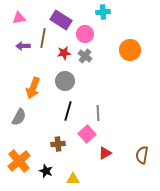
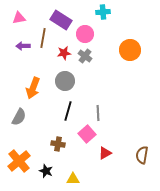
brown cross: rotated 16 degrees clockwise
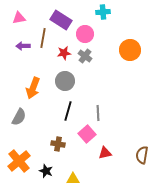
red triangle: rotated 16 degrees clockwise
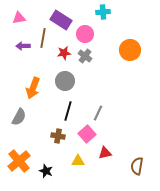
gray line: rotated 28 degrees clockwise
brown cross: moved 8 px up
brown semicircle: moved 5 px left, 11 px down
yellow triangle: moved 5 px right, 18 px up
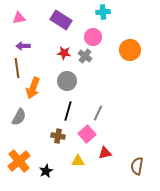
pink circle: moved 8 px right, 3 px down
brown line: moved 26 px left, 30 px down; rotated 18 degrees counterclockwise
red star: rotated 16 degrees clockwise
gray circle: moved 2 px right
black star: rotated 24 degrees clockwise
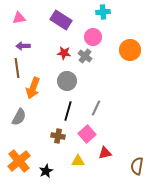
gray line: moved 2 px left, 5 px up
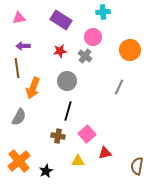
red star: moved 4 px left, 2 px up; rotated 16 degrees counterclockwise
gray line: moved 23 px right, 21 px up
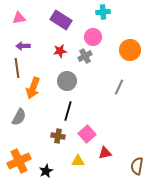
gray cross: rotated 24 degrees clockwise
orange cross: rotated 15 degrees clockwise
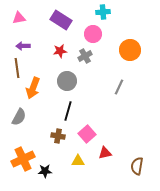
pink circle: moved 3 px up
orange cross: moved 4 px right, 2 px up
black star: moved 1 px left; rotated 24 degrees clockwise
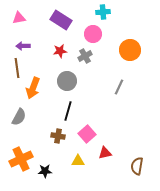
orange cross: moved 2 px left
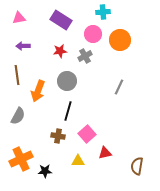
orange circle: moved 10 px left, 10 px up
brown line: moved 7 px down
orange arrow: moved 5 px right, 3 px down
gray semicircle: moved 1 px left, 1 px up
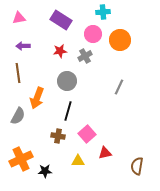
brown line: moved 1 px right, 2 px up
orange arrow: moved 1 px left, 7 px down
